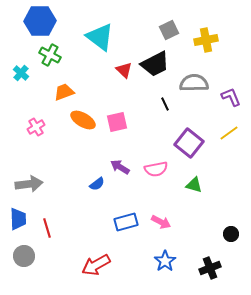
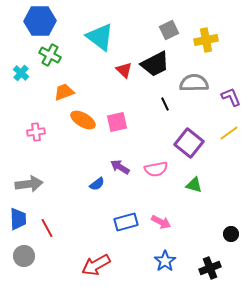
pink cross: moved 5 px down; rotated 24 degrees clockwise
red line: rotated 12 degrees counterclockwise
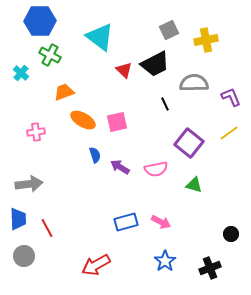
blue semicircle: moved 2 px left, 29 px up; rotated 70 degrees counterclockwise
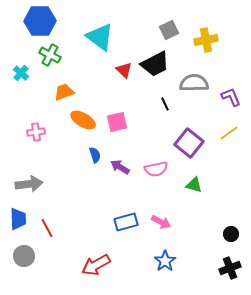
black cross: moved 20 px right
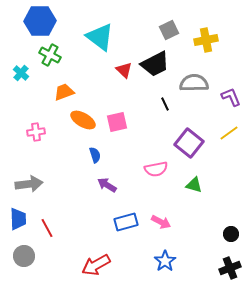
purple arrow: moved 13 px left, 18 px down
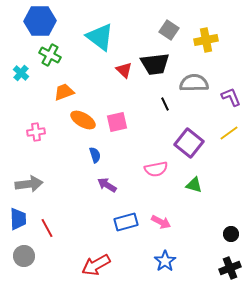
gray square: rotated 30 degrees counterclockwise
black trapezoid: rotated 20 degrees clockwise
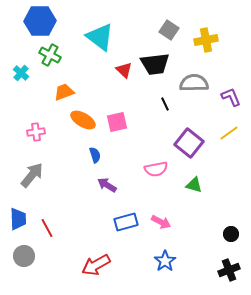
gray arrow: moved 3 px right, 9 px up; rotated 44 degrees counterclockwise
black cross: moved 1 px left, 2 px down
